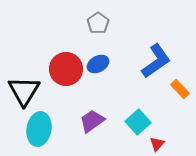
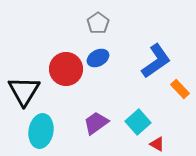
blue ellipse: moved 6 px up
purple trapezoid: moved 4 px right, 2 px down
cyan ellipse: moved 2 px right, 2 px down
red triangle: rotated 42 degrees counterclockwise
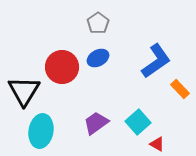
red circle: moved 4 px left, 2 px up
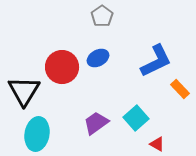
gray pentagon: moved 4 px right, 7 px up
blue L-shape: rotated 9 degrees clockwise
cyan square: moved 2 px left, 4 px up
cyan ellipse: moved 4 px left, 3 px down
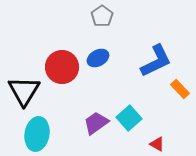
cyan square: moved 7 px left
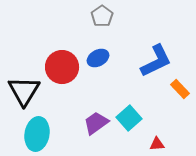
red triangle: rotated 35 degrees counterclockwise
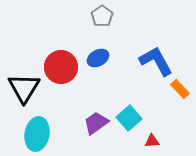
blue L-shape: rotated 93 degrees counterclockwise
red circle: moved 1 px left
black triangle: moved 3 px up
red triangle: moved 5 px left, 3 px up
